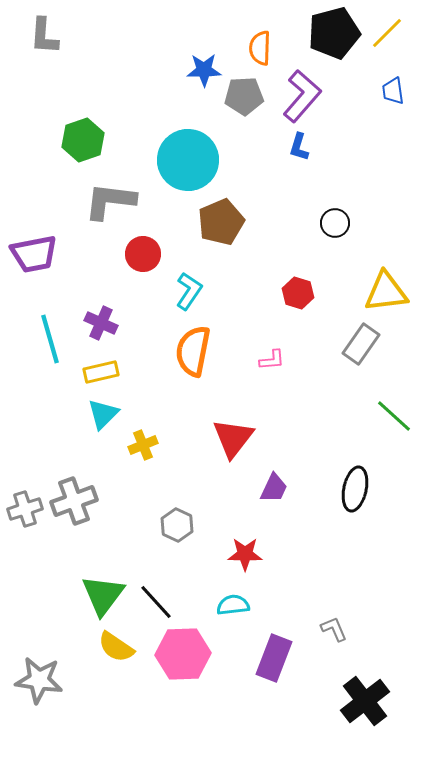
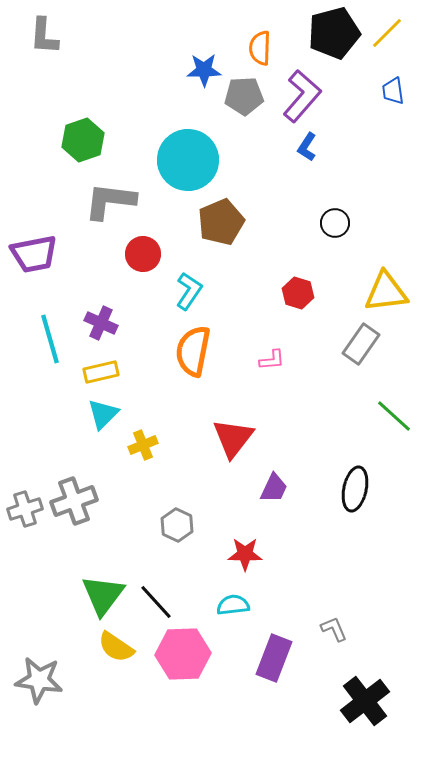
blue L-shape at (299, 147): moved 8 px right; rotated 16 degrees clockwise
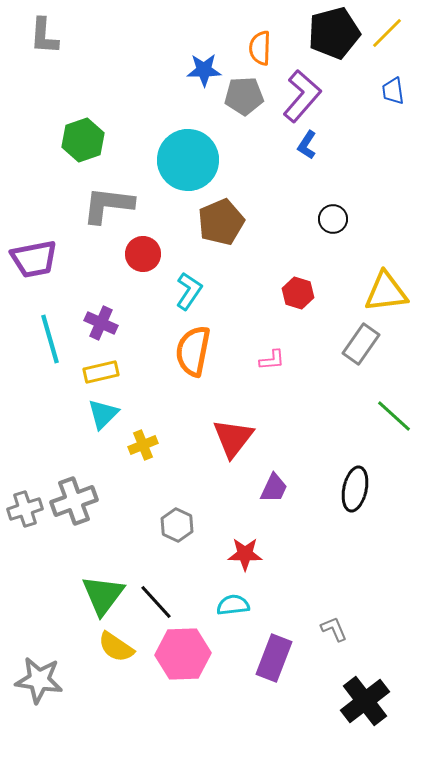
blue L-shape at (307, 147): moved 2 px up
gray L-shape at (110, 201): moved 2 px left, 4 px down
black circle at (335, 223): moved 2 px left, 4 px up
purple trapezoid at (34, 254): moved 5 px down
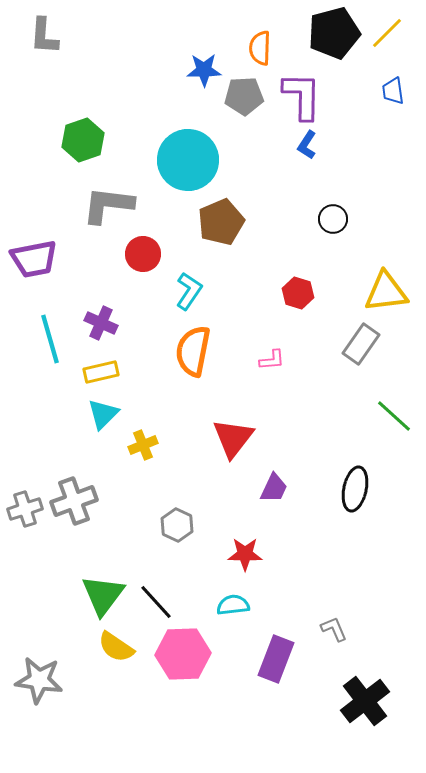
purple L-shape at (302, 96): rotated 40 degrees counterclockwise
purple rectangle at (274, 658): moved 2 px right, 1 px down
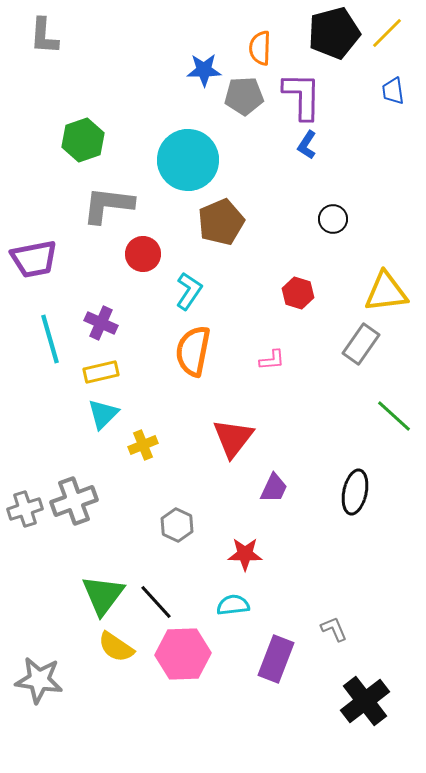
black ellipse at (355, 489): moved 3 px down
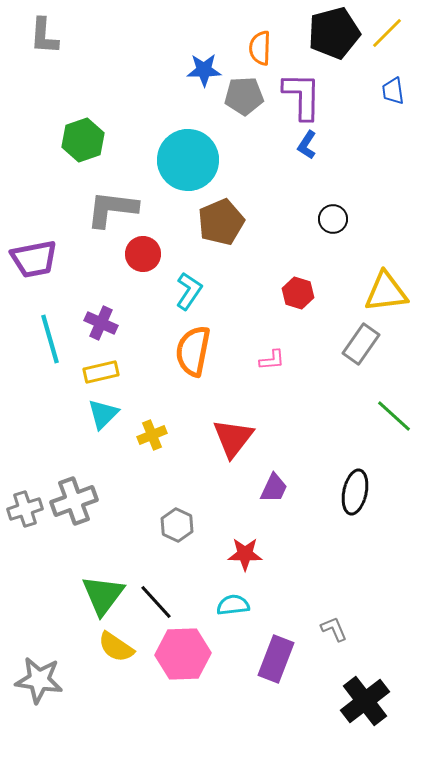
gray L-shape at (108, 205): moved 4 px right, 4 px down
yellow cross at (143, 445): moved 9 px right, 10 px up
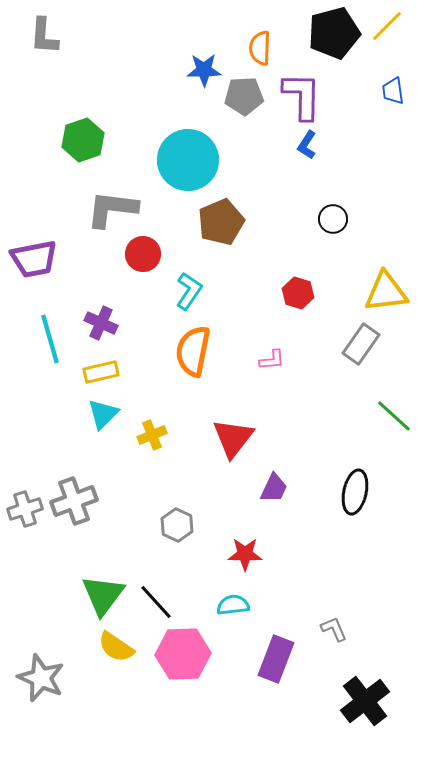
yellow line at (387, 33): moved 7 px up
gray star at (39, 680): moved 2 px right, 2 px up; rotated 15 degrees clockwise
